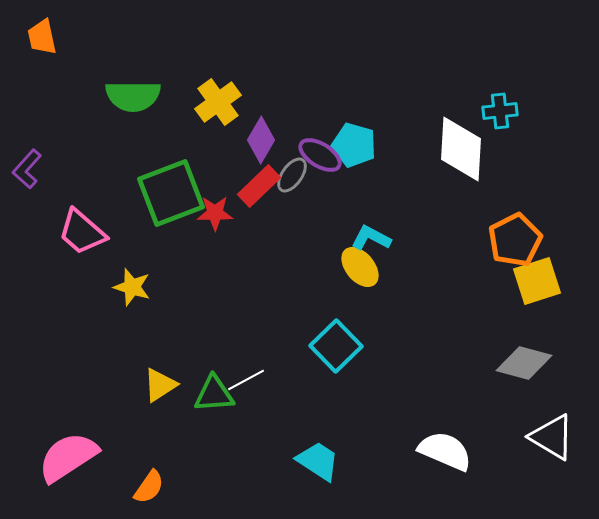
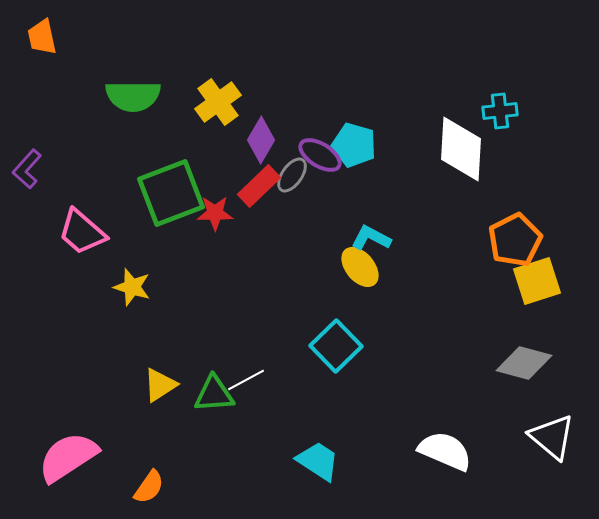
white triangle: rotated 9 degrees clockwise
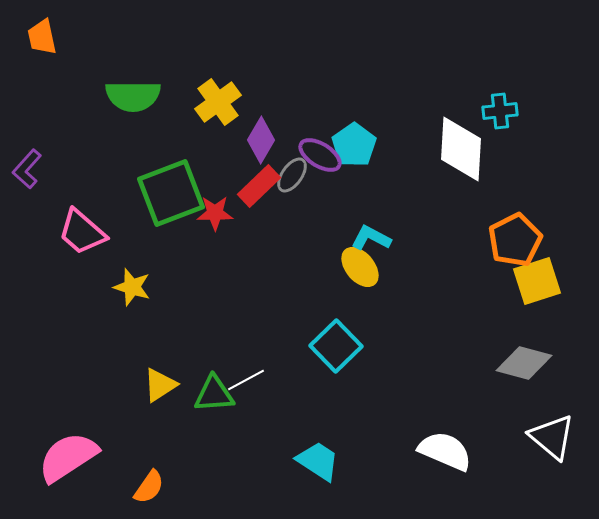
cyan pentagon: rotated 21 degrees clockwise
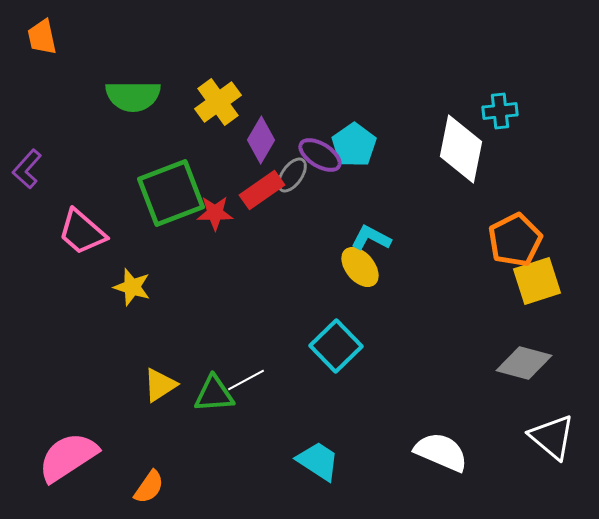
white diamond: rotated 8 degrees clockwise
red rectangle: moved 3 px right, 4 px down; rotated 9 degrees clockwise
white semicircle: moved 4 px left, 1 px down
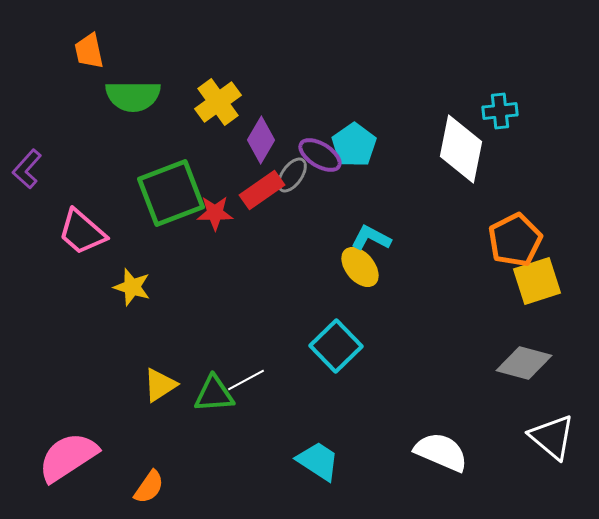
orange trapezoid: moved 47 px right, 14 px down
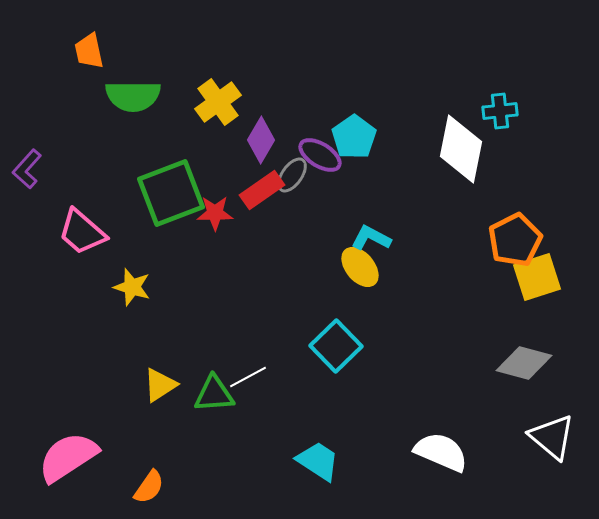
cyan pentagon: moved 8 px up
yellow square: moved 4 px up
white line: moved 2 px right, 3 px up
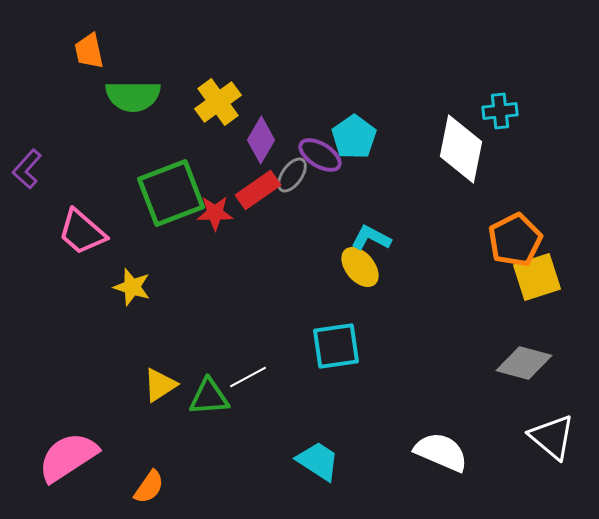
red rectangle: moved 4 px left
cyan square: rotated 36 degrees clockwise
green triangle: moved 5 px left, 3 px down
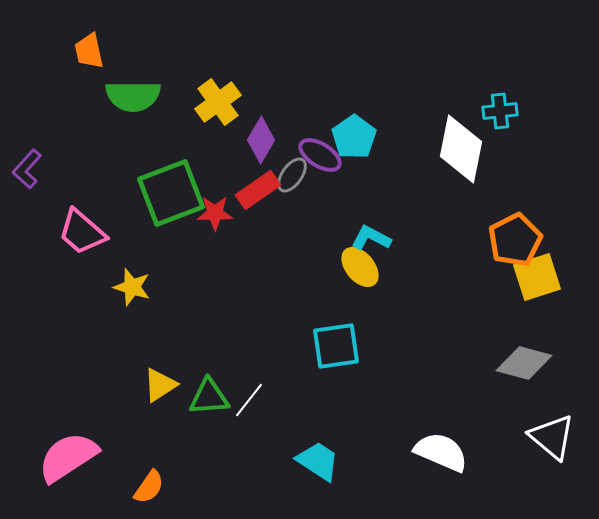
white line: moved 1 px right, 23 px down; rotated 24 degrees counterclockwise
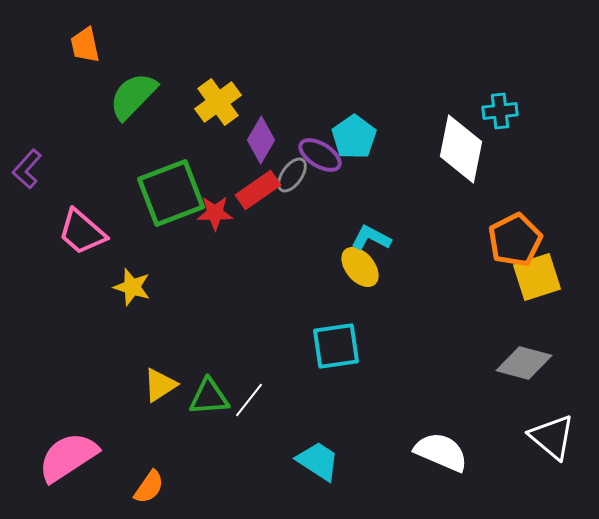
orange trapezoid: moved 4 px left, 6 px up
green semicircle: rotated 134 degrees clockwise
